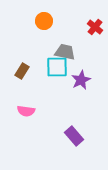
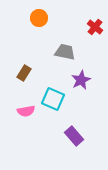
orange circle: moved 5 px left, 3 px up
cyan square: moved 4 px left, 32 px down; rotated 25 degrees clockwise
brown rectangle: moved 2 px right, 2 px down
pink semicircle: rotated 18 degrees counterclockwise
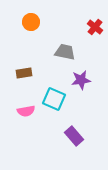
orange circle: moved 8 px left, 4 px down
brown rectangle: rotated 49 degrees clockwise
purple star: rotated 18 degrees clockwise
cyan square: moved 1 px right
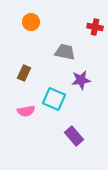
red cross: rotated 28 degrees counterclockwise
brown rectangle: rotated 56 degrees counterclockwise
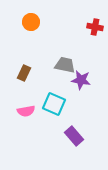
gray trapezoid: moved 13 px down
purple star: rotated 18 degrees clockwise
cyan square: moved 5 px down
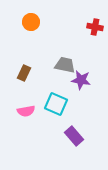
cyan square: moved 2 px right
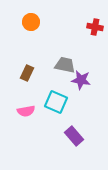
brown rectangle: moved 3 px right
cyan square: moved 2 px up
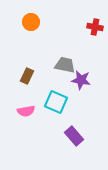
brown rectangle: moved 3 px down
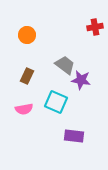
orange circle: moved 4 px left, 13 px down
red cross: rotated 21 degrees counterclockwise
gray trapezoid: rotated 25 degrees clockwise
pink semicircle: moved 2 px left, 2 px up
purple rectangle: rotated 42 degrees counterclockwise
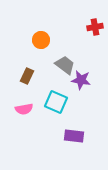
orange circle: moved 14 px right, 5 px down
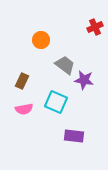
red cross: rotated 14 degrees counterclockwise
brown rectangle: moved 5 px left, 5 px down
purple star: moved 3 px right
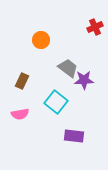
gray trapezoid: moved 3 px right, 3 px down
purple star: rotated 12 degrees counterclockwise
cyan square: rotated 15 degrees clockwise
pink semicircle: moved 4 px left, 5 px down
